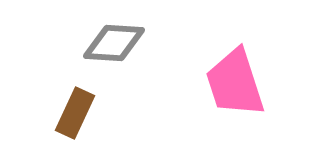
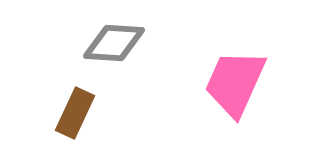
pink trapezoid: rotated 42 degrees clockwise
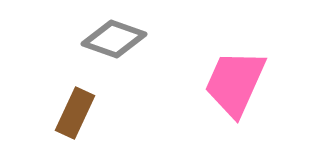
gray diamond: moved 4 px up; rotated 16 degrees clockwise
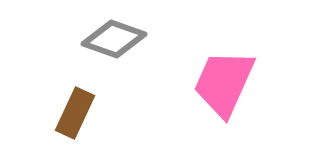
pink trapezoid: moved 11 px left
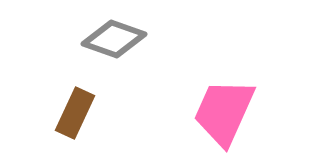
pink trapezoid: moved 29 px down
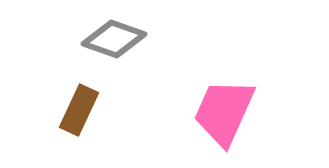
brown rectangle: moved 4 px right, 3 px up
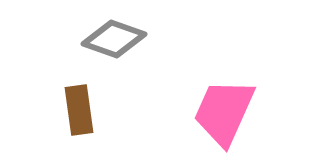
brown rectangle: rotated 33 degrees counterclockwise
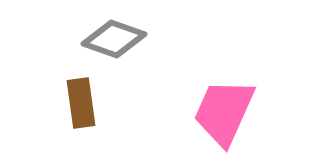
brown rectangle: moved 2 px right, 7 px up
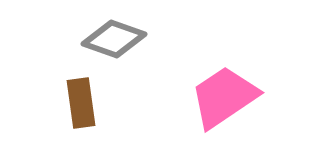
pink trapezoid: moved 15 px up; rotated 32 degrees clockwise
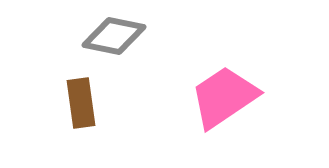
gray diamond: moved 3 px up; rotated 8 degrees counterclockwise
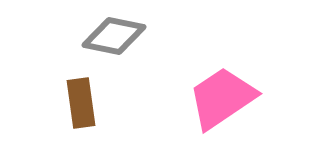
pink trapezoid: moved 2 px left, 1 px down
